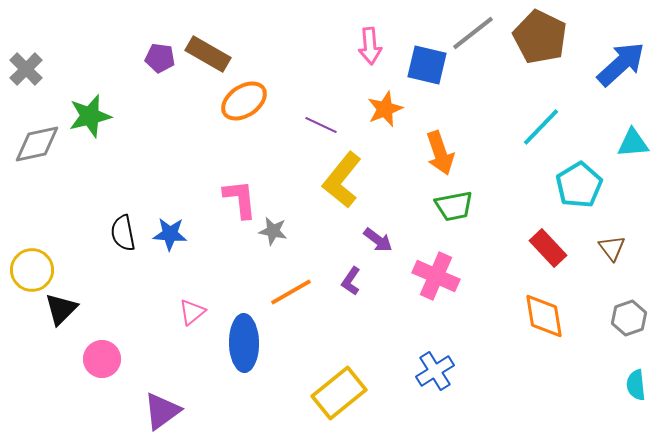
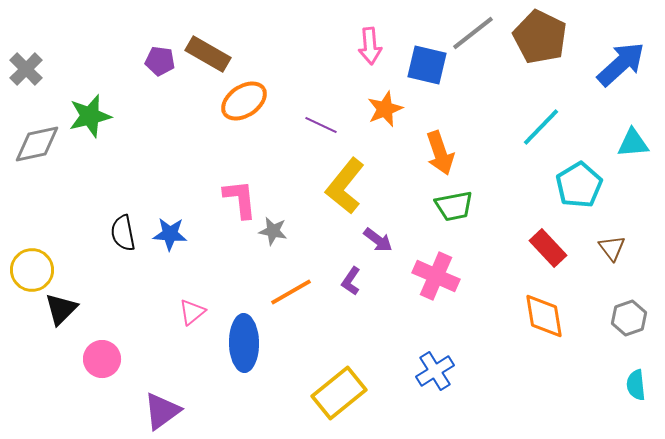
purple pentagon: moved 3 px down
yellow L-shape: moved 3 px right, 6 px down
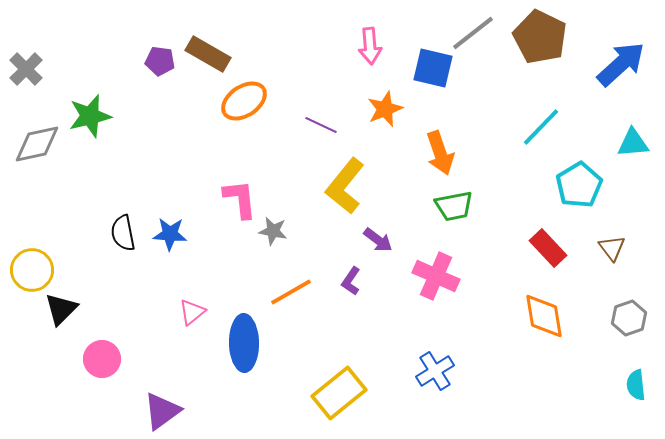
blue square: moved 6 px right, 3 px down
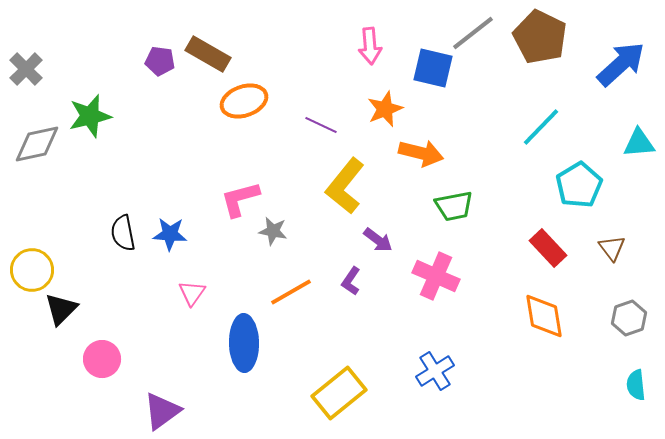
orange ellipse: rotated 15 degrees clockwise
cyan triangle: moved 6 px right
orange arrow: moved 19 px left; rotated 57 degrees counterclockwise
pink L-shape: rotated 99 degrees counterclockwise
pink triangle: moved 19 px up; rotated 16 degrees counterclockwise
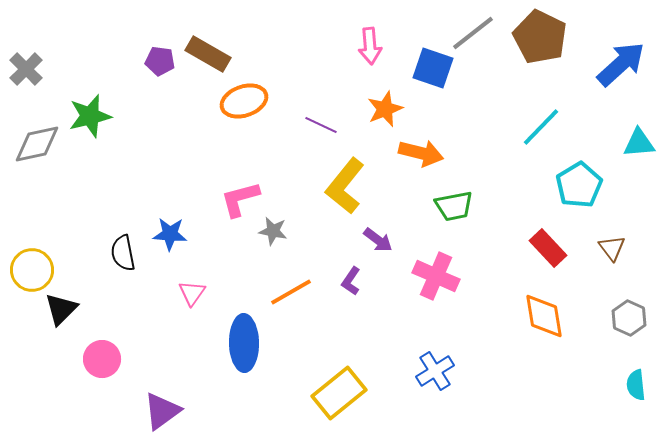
blue square: rotated 6 degrees clockwise
black semicircle: moved 20 px down
gray hexagon: rotated 16 degrees counterclockwise
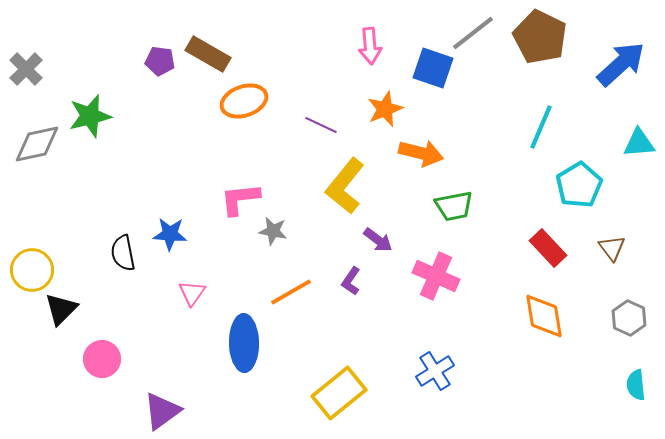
cyan line: rotated 21 degrees counterclockwise
pink L-shape: rotated 9 degrees clockwise
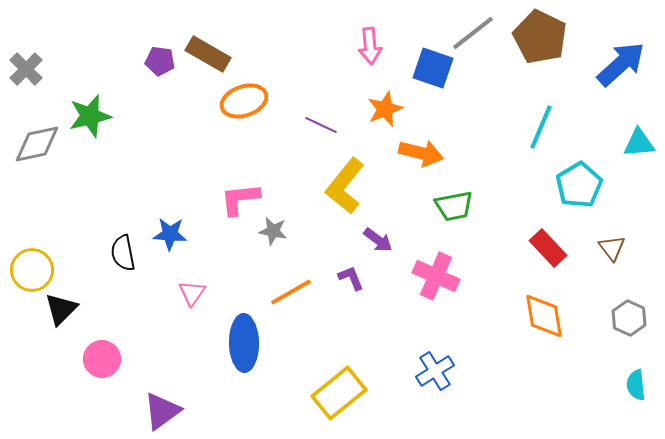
purple L-shape: moved 3 px up; rotated 124 degrees clockwise
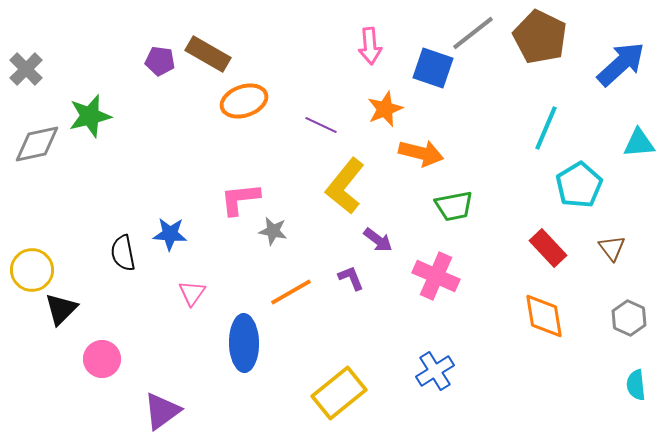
cyan line: moved 5 px right, 1 px down
